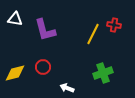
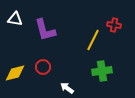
yellow line: moved 6 px down
green cross: moved 1 px left, 2 px up; rotated 12 degrees clockwise
white arrow: rotated 16 degrees clockwise
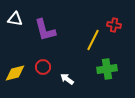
green cross: moved 5 px right, 2 px up
white arrow: moved 9 px up
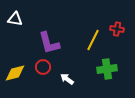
red cross: moved 3 px right, 4 px down
purple L-shape: moved 4 px right, 13 px down
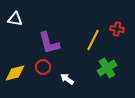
green cross: moved 1 px up; rotated 24 degrees counterclockwise
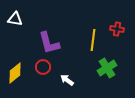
yellow line: rotated 20 degrees counterclockwise
yellow diamond: rotated 25 degrees counterclockwise
white arrow: moved 1 px down
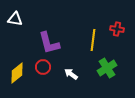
yellow diamond: moved 2 px right
white arrow: moved 4 px right, 6 px up
